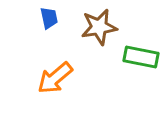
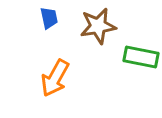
brown star: moved 1 px left, 1 px up
orange arrow: rotated 21 degrees counterclockwise
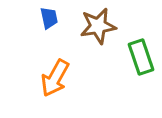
green rectangle: rotated 60 degrees clockwise
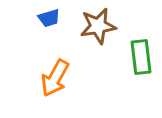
blue trapezoid: rotated 85 degrees clockwise
green rectangle: rotated 12 degrees clockwise
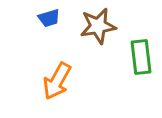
orange arrow: moved 2 px right, 3 px down
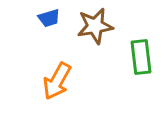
brown star: moved 3 px left
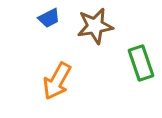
blue trapezoid: rotated 10 degrees counterclockwise
green rectangle: moved 6 px down; rotated 12 degrees counterclockwise
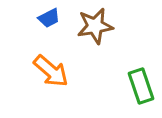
green rectangle: moved 23 px down
orange arrow: moved 6 px left, 10 px up; rotated 78 degrees counterclockwise
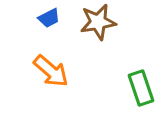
brown star: moved 3 px right, 4 px up
green rectangle: moved 2 px down
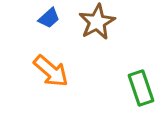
blue trapezoid: rotated 15 degrees counterclockwise
brown star: moved 1 px left; rotated 18 degrees counterclockwise
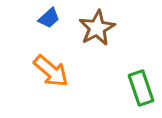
brown star: moved 6 px down
